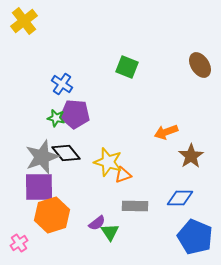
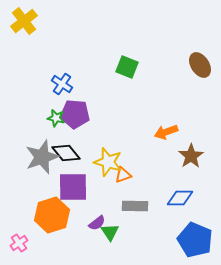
purple square: moved 34 px right
blue pentagon: moved 3 px down
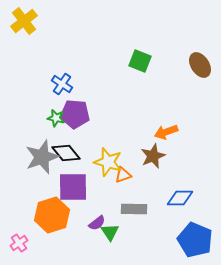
green square: moved 13 px right, 6 px up
brown star: moved 38 px left; rotated 10 degrees clockwise
gray rectangle: moved 1 px left, 3 px down
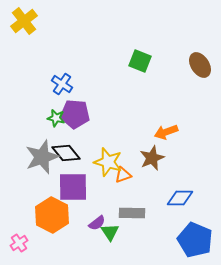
brown star: moved 1 px left, 2 px down
gray rectangle: moved 2 px left, 4 px down
orange hexagon: rotated 16 degrees counterclockwise
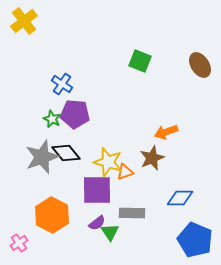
green star: moved 4 px left, 1 px down; rotated 12 degrees clockwise
orange triangle: moved 2 px right, 3 px up
purple square: moved 24 px right, 3 px down
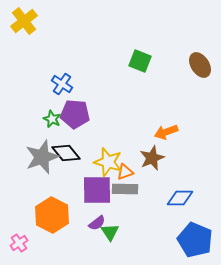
gray rectangle: moved 7 px left, 24 px up
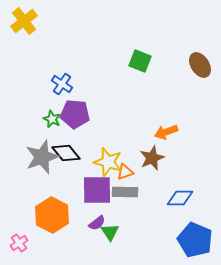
gray rectangle: moved 3 px down
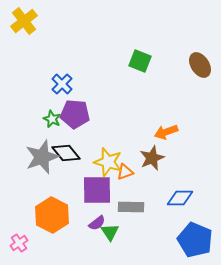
blue cross: rotated 10 degrees clockwise
gray rectangle: moved 6 px right, 15 px down
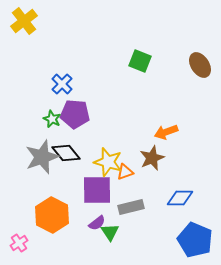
gray rectangle: rotated 15 degrees counterclockwise
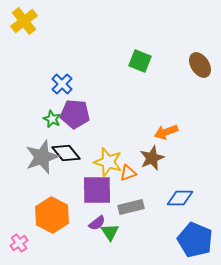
orange triangle: moved 3 px right, 1 px down
